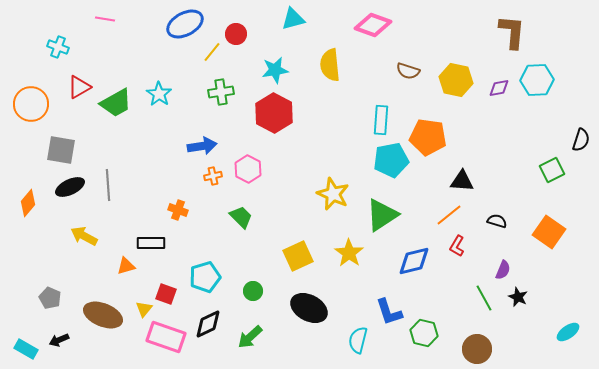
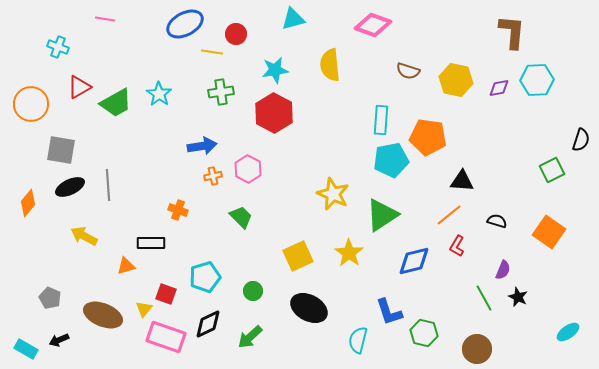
yellow line at (212, 52): rotated 60 degrees clockwise
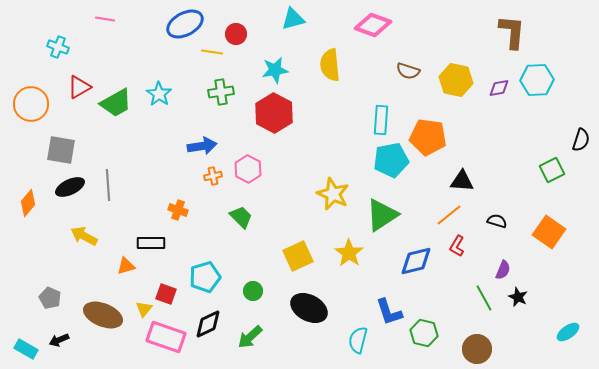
blue diamond at (414, 261): moved 2 px right
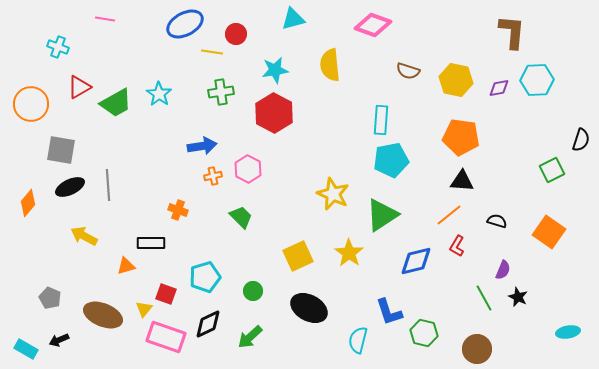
orange pentagon at (428, 137): moved 33 px right
cyan ellipse at (568, 332): rotated 25 degrees clockwise
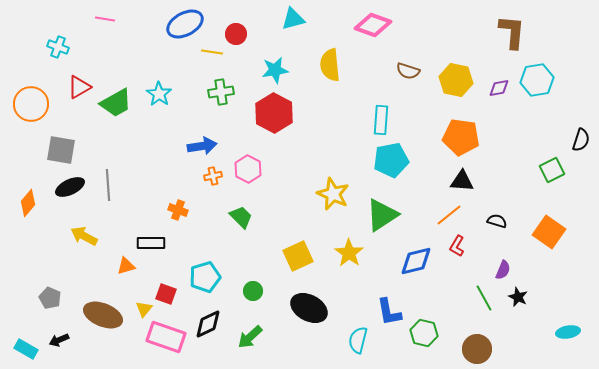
cyan hexagon at (537, 80): rotated 8 degrees counterclockwise
blue L-shape at (389, 312): rotated 8 degrees clockwise
